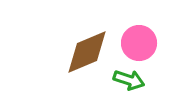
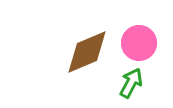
green arrow: moved 2 px right, 3 px down; rotated 80 degrees counterclockwise
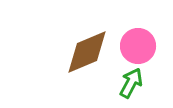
pink circle: moved 1 px left, 3 px down
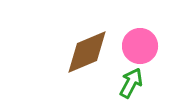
pink circle: moved 2 px right
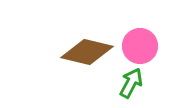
brown diamond: rotated 36 degrees clockwise
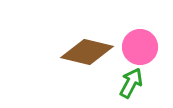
pink circle: moved 1 px down
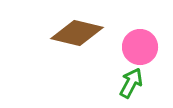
brown diamond: moved 10 px left, 19 px up
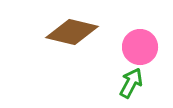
brown diamond: moved 5 px left, 1 px up
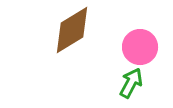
brown diamond: moved 2 px up; rotated 45 degrees counterclockwise
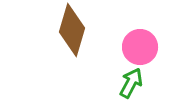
brown diamond: rotated 42 degrees counterclockwise
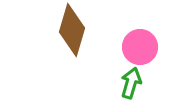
green arrow: rotated 12 degrees counterclockwise
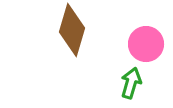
pink circle: moved 6 px right, 3 px up
